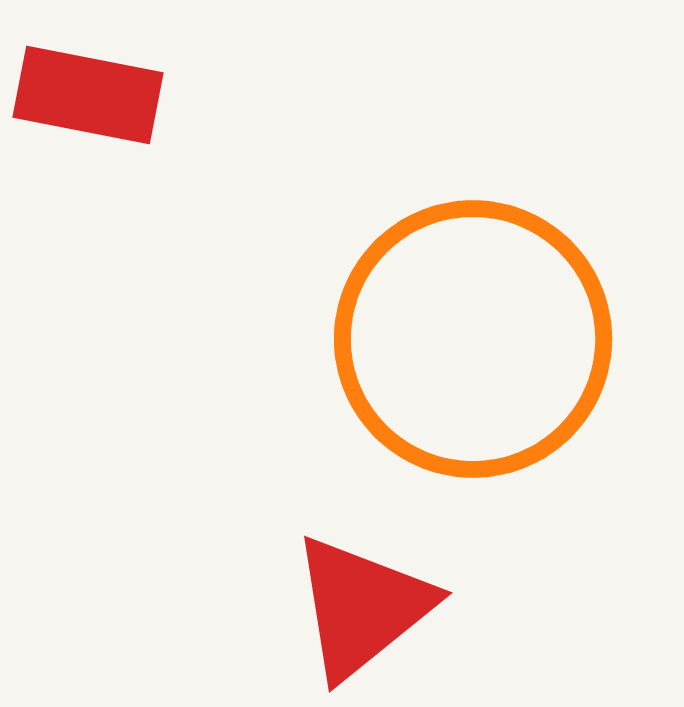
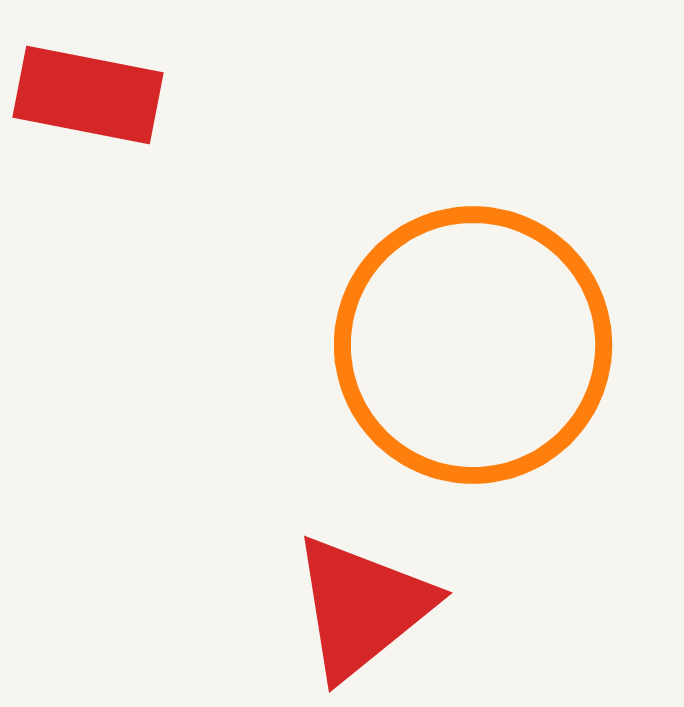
orange circle: moved 6 px down
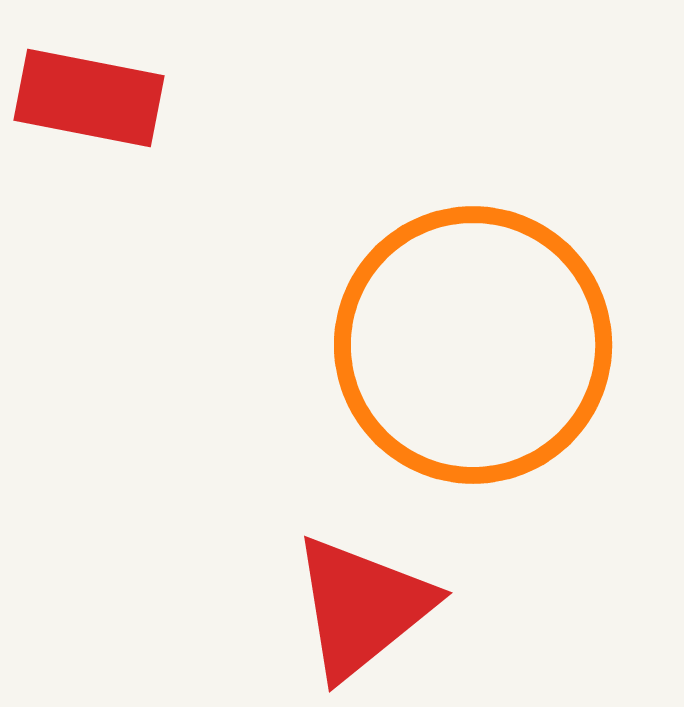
red rectangle: moved 1 px right, 3 px down
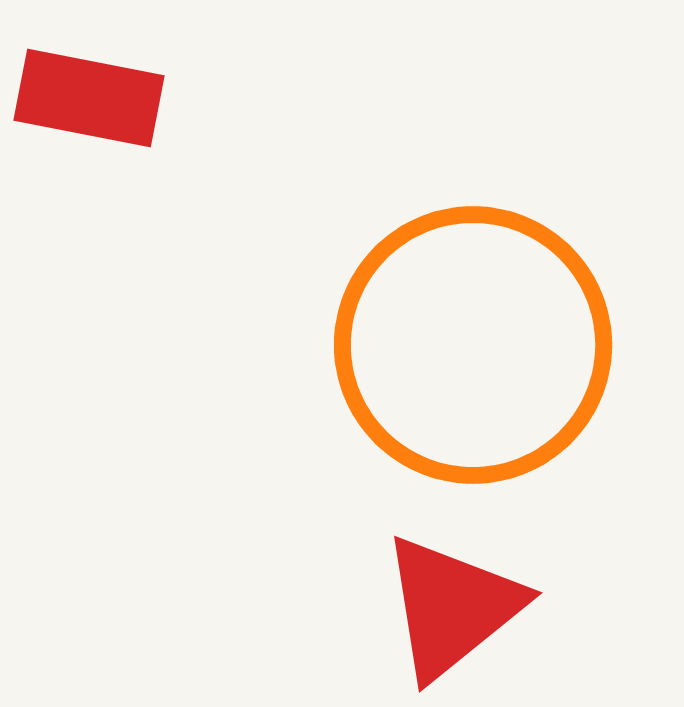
red triangle: moved 90 px right
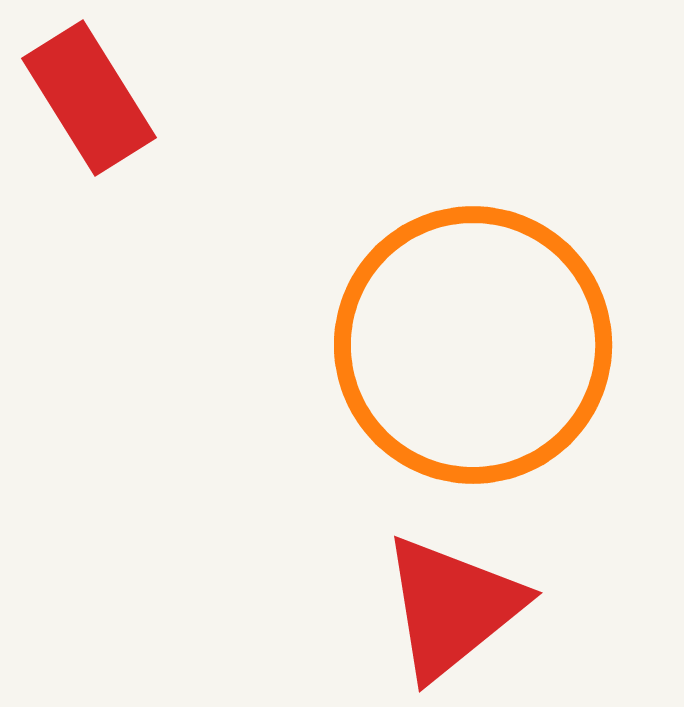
red rectangle: rotated 47 degrees clockwise
